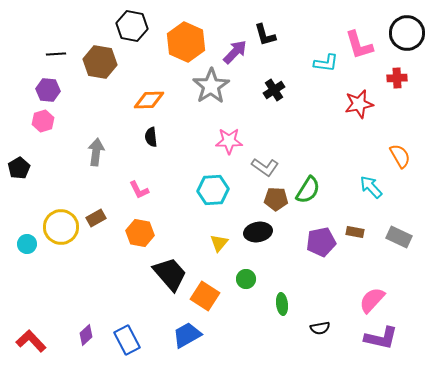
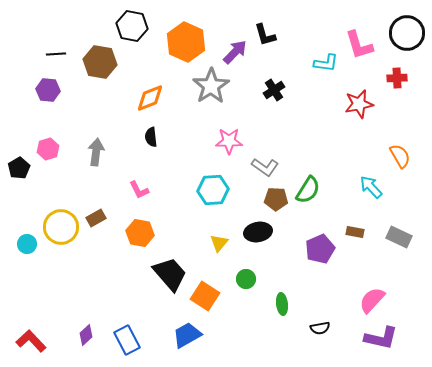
orange diamond at (149, 100): moved 1 px right, 2 px up; rotated 20 degrees counterclockwise
pink hexagon at (43, 121): moved 5 px right, 28 px down
purple pentagon at (321, 242): moved 1 px left, 7 px down; rotated 12 degrees counterclockwise
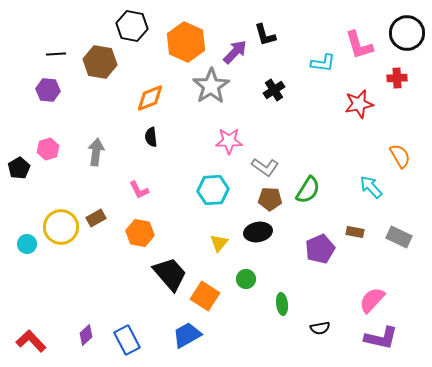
cyan L-shape at (326, 63): moved 3 px left
brown pentagon at (276, 199): moved 6 px left
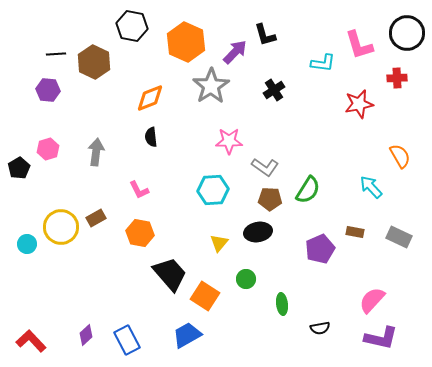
brown hexagon at (100, 62): moved 6 px left; rotated 16 degrees clockwise
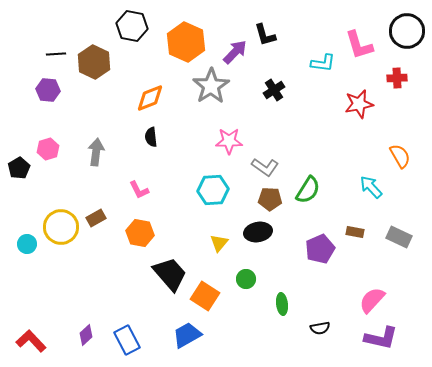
black circle at (407, 33): moved 2 px up
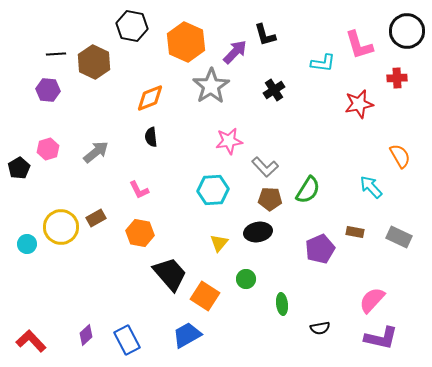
pink star at (229, 141): rotated 8 degrees counterclockwise
gray arrow at (96, 152): rotated 44 degrees clockwise
gray L-shape at (265, 167): rotated 12 degrees clockwise
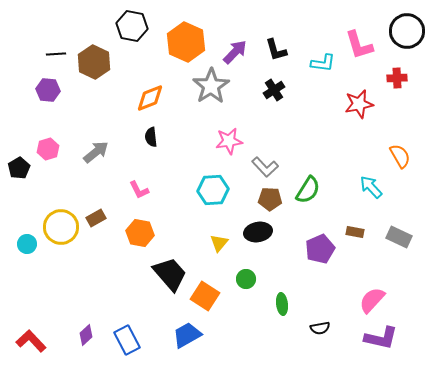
black L-shape at (265, 35): moved 11 px right, 15 px down
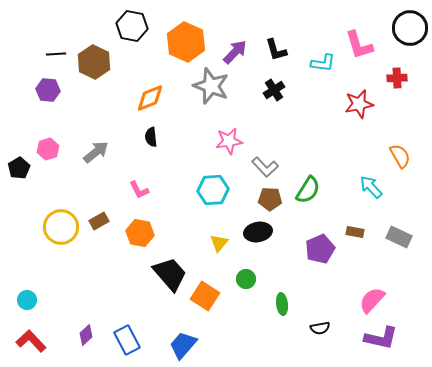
black circle at (407, 31): moved 3 px right, 3 px up
gray star at (211, 86): rotated 18 degrees counterclockwise
brown rectangle at (96, 218): moved 3 px right, 3 px down
cyan circle at (27, 244): moved 56 px down
blue trapezoid at (187, 335): moved 4 px left, 10 px down; rotated 20 degrees counterclockwise
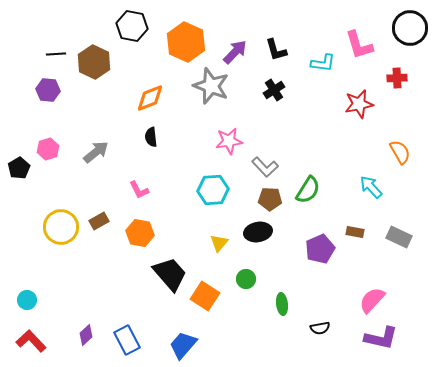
orange semicircle at (400, 156): moved 4 px up
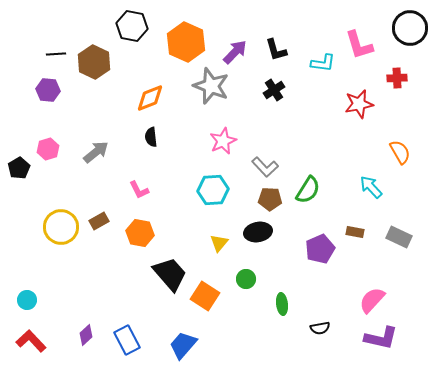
pink star at (229, 141): moved 6 px left; rotated 16 degrees counterclockwise
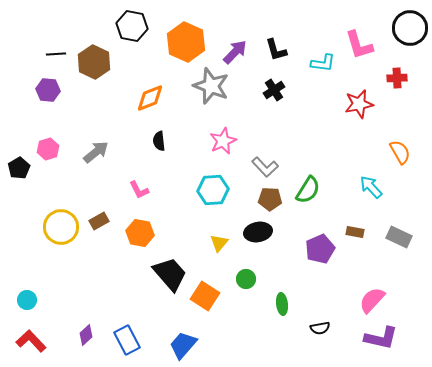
black semicircle at (151, 137): moved 8 px right, 4 px down
